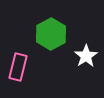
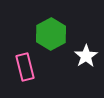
pink rectangle: moved 7 px right; rotated 28 degrees counterclockwise
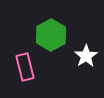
green hexagon: moved 1 px down
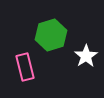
green hexagon: rotated 12 degrees clockwise
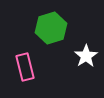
green hexagon: moved 7 px up
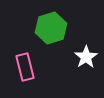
white star: moved 1 px down
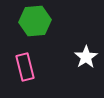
green hexagon: moved 16 px left, 7 px up; rotated 12 degrees clockwise
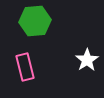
white star: moved 1 px right, 3 px down
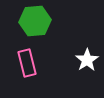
pink rectangle: moved 2 px right, 4 px up
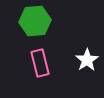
pink rectangle: moved 13 px right
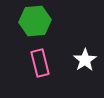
white star: moved 2 px left
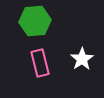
white star: moved 3 px left, 1 px up
